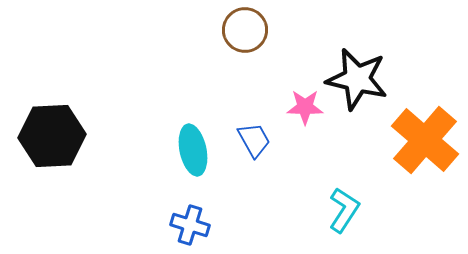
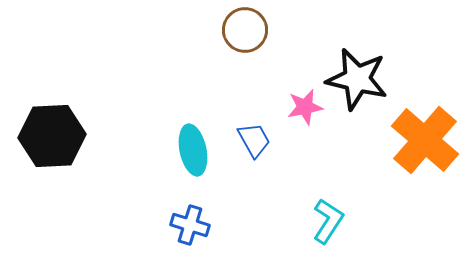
pink star: rotated 12 degrees counterclockwise
cyan L-shape: moved 16 px left, 11 px down
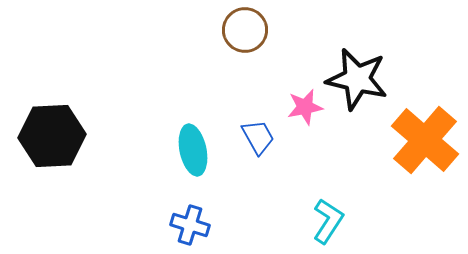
blue trapezoid: moved 4 px right, 3 px up
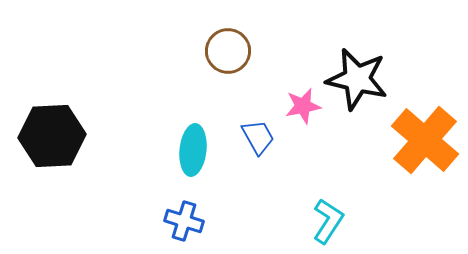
brown circle: moved 17 px left, 21 px down
pink star: moved 2 px left, 1 px up
cyan ellipse: rotated 18 degrees clockwise
blue cross: moved 6 px left, 4 px up
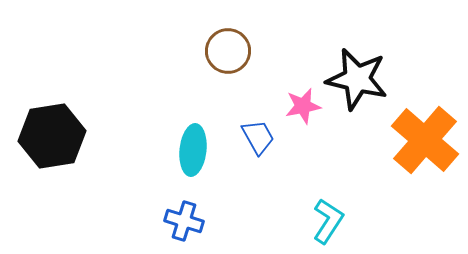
black hexagon: rotated 6 degrees counterclockwise
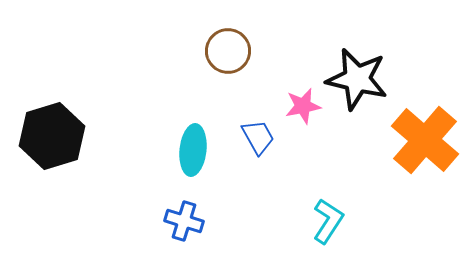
black hexagon: rotated 8 degrees counterclockwise
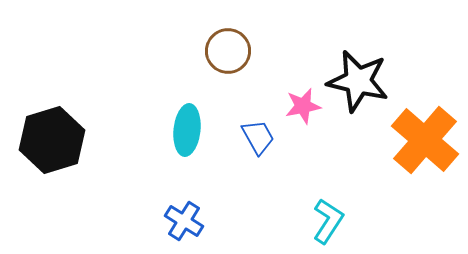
black star: moved 1 px right, 2 px down
black hexagon: moved 4 px down
cyan ellipse: moved 6 px left, 20 px up
blue cross: rotated 15 degrees clockwise
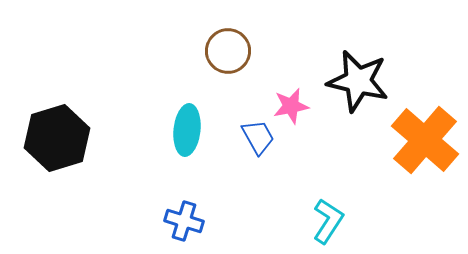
pink star: moved 12 px left
black hexagon: moved 5 px right, 2 px up
blue cross: rotated 15 degrees counterclockwise
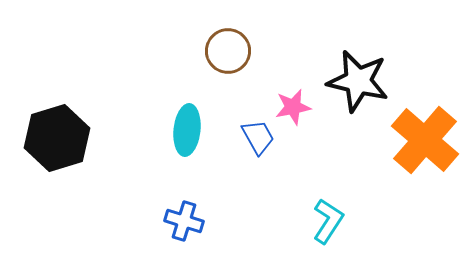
pink star: moved 2 px right, 1 px down
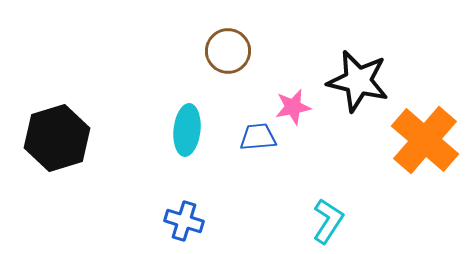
blue trapezoid: rotated 66 degrees counterclockwise
